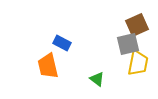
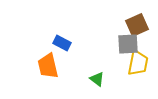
gray square: rotated 10 degrees clockwise
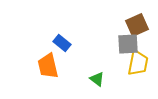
blue rectangle: rotated 12 degrees clockwise
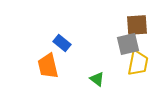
brown square: rotated 20 degrees clockwise
gray square: rotated 10 degrees counterclockwise
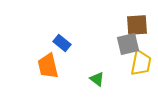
yellow trapezoid: moved 3 px right
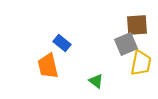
gray square: moved 2 px left; rotated 10 degrees counterclockwise
green triangle: moved 1 px left, 2 px down
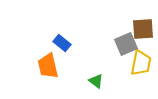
brown square: moved 6 px right, 4 px down
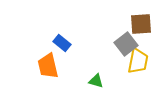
brown square: moved 2 px left, 5 px up
gray square: rotated 15 degrees counterclockwise
yellow trapezoid: moved 3 px left, 2 px up
green triangle: rotated 21 degrees counterclockwise
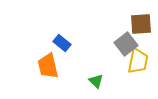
green triangle: rotated 28 degrees clockwise
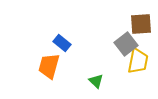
orange trapezoid: moved 1 px right; rotated 28 degrees clockwise
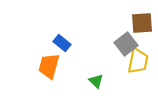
brown square: moved 1 px right, 1 px up
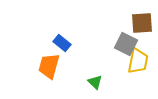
gray square: rotated 25 degrees counterclockwise
green triangle: moved 1 px left, 1 px down
